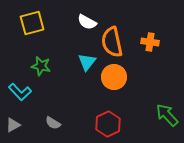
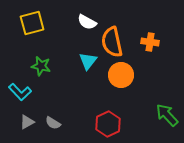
cyan triangle: moved 1 px right, 1 px up
orange circle: moved 7 px right, 2 px up
gray triangle: moved 14 px right, 3 px up
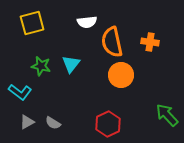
white semicircle: rotated 36 degrees counterclockwise
cyan triangle: moved 17 px left, 3 px down
cyan L-shape: rotated 10 degrees counterclockwise
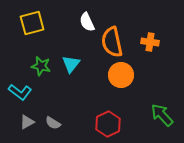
white semicircle: rotated 72 degrees clockwise
green arrow: moved 5 px left
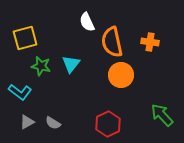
yellow square: moved 7 px left, 15 px down
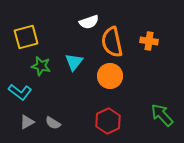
white semicircle: moved 2 px right; rotated 84 degrees counterclockwise
yellow square: moved 1 px right, 1 px up
orange cross: moved 1 px left, 1 px up
cyan triangle: moved 3 px right, 2 px up
orange circle: moved 11 px left, 1 px down
red hexagon: moved 3 px up
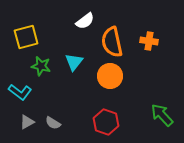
white semicircle: moved 4 px left, 1 px up; rotated 18 degrees counterclockwise
red hexagon: moved 2 px left, 1 px down; rotated 15 degrees counterclockwise
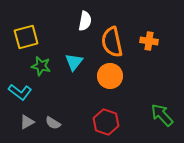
white semicircle: rotated 42 degrees counterclockwise
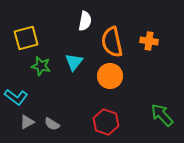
yellow square: moved 1 px down
cyan L-shape: moved 4 px left, 5 px down
gray semicircle: moved 1 px left, 1 px down
